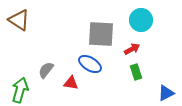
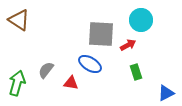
red arrow: moved 4 px left, 4 px up
green arrow: moved 3 px left, 7 px up
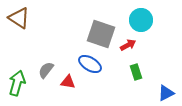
brown triangle: moved 2 px up
gray square: rotated 16 degrees clockwise
red triangle: moved 3 px left, 1 px up
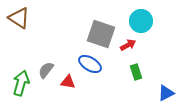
cyan circle: moved 1 px down
green arrow: moved 4 px right
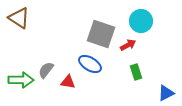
green arrow: moved 3 px up; rotated 75 degrees clockwise
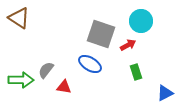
red triangle: moved 4 px left, 5 px down
blue triangle: moved 1 px left
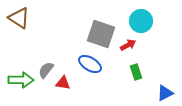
red triangle: moved 1 px left, 4 px up
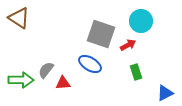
red triangle: rotated 14 degrees counterclockwise
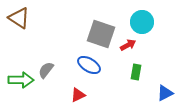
cyan circle: moved 1 px right, 1 px down
blue ellipse: moved 1 px left, 1 px down
green rectangle: rotated 28 degrees clockwise
red triangle: moved 15 px right, 12 px down; rotated 21 degrees counterclockwise
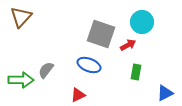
brown triangle: moved 2 px right, 1 px up; rotated 40 degrees clockwise
blue ellipse: rotated 10 degrees counterclockwise
